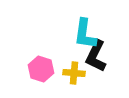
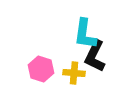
black L-shape: moved 1 px left
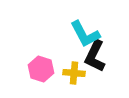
cyan L-shape: rotated 36 degrees counterclockwise
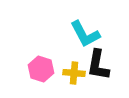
black L-shape: moved 3 px right, 9 px down; rotated 16 degrees counterclockwise
